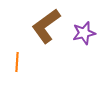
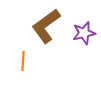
orange line: moved 6 px right, 1 px up
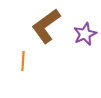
purple star: moved 1 px right, 1 px down; rotated 10 degrees counterclockwise
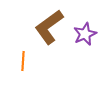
brown L-shape: moved 3 px right, 1 px down
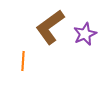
brown L-shape: moved 1 px right
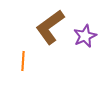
purple star: moved 2 px down
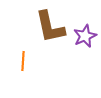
brown L-shape: rotated 66 degrees counterclockwise
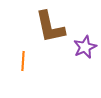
purple star: moved 11 px down
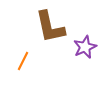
orange line: rotated 24 degrees clockwise
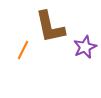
orange line: moved 11 px up
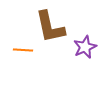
orange line: rotated 66 degrees clockwise
